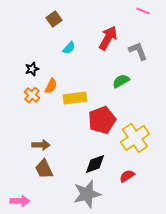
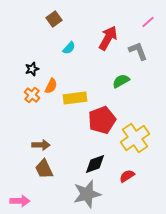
pink line: moved 5 px right, 11 px down; rotated 64 degrees counterclockwise
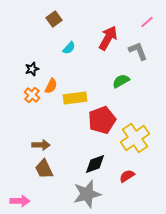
pink line: moved 1 px left
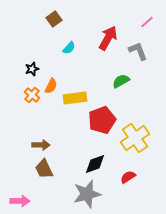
red semicircle: moved 1 px right, 1 px down
